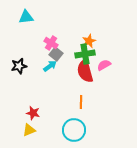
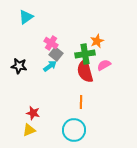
cyan triangle: rotated 28 degrees counterclockwise
orange star: moved 8 px right
black star: rotated 21 degrees clockwise
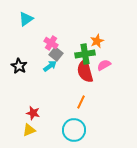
cyan triangle: moved 2 px down
black star: rotated 21 degrees clockwise
orange line: rotated 24 degrees clockwise
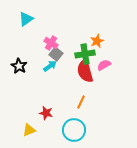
red star: moved 13 px right
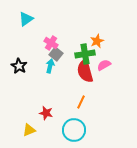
cyan arrow: rotated 40 degrees counterclockwise
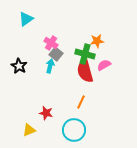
orange star: rotated 16 degrees clockwise
green cross: rotated 24 degrees clockwise
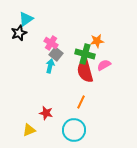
black star: moved 33 px up; rotated 21 degrees clockwise
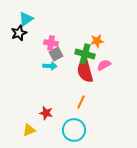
pink cross: rotated 24 degrees counterclockwise
gray square: rotated 24 degrees clockwise
cyan arrow: rotated 80 degrees clockwise
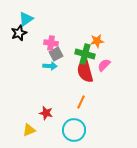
pink semicircle: rotated 16 degrees counterclockwise
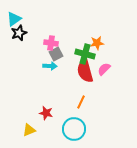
cyan triangle: moved 12 px left
orange star: moved 2 px down
pink semicircle: moved 4 px down
cyan circle: moved 1 px up
